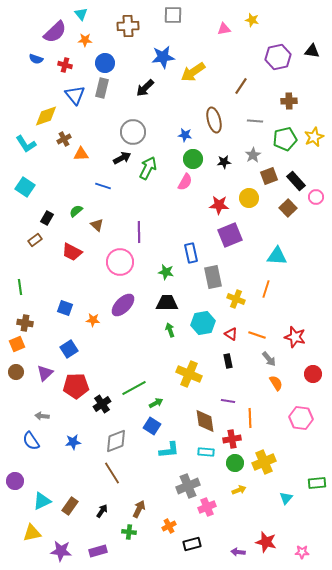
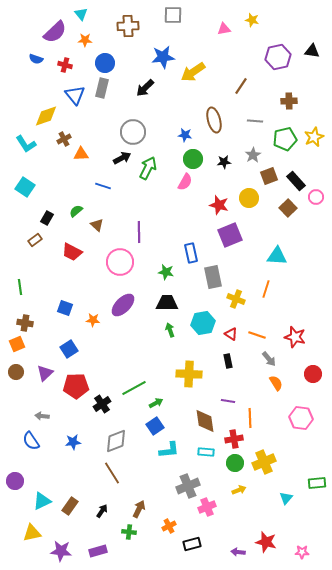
red star at (219, 205): rotated 12 degrees clockwise
yellow cross at (189, 374): rotated 20 degrees counterclockwise
blue square at (152, 426): moved 3 px right; rotated 24 degrees clockwise
red cross at (232, 439): moved 2 px right
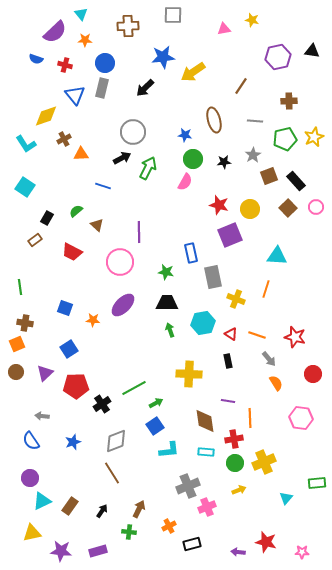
pink circle at (316, 197): moved 10 px down
yellow circle at (249, 198): moved 1 px right, 11 px down
blue star at (73, 442): rotated 14 degrees counterclockwise
purple circle at (15, 481): moved 15 px right, 3 px up
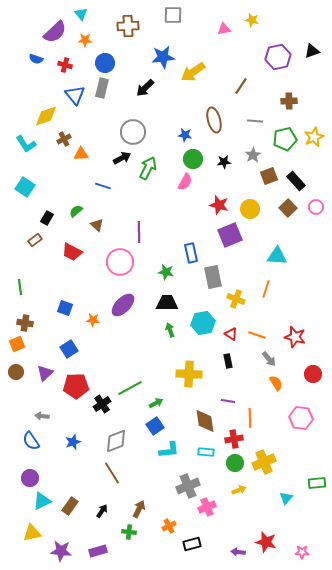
black triangle at (312, 51): rotated 28 degrees counterclockwise
green line at (134, 388): moved 4 px left
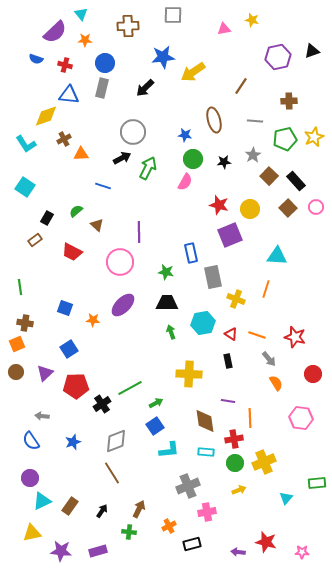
blue triangle at (75, 95): moved 6 px left; rotated 45 degrees counterclockwise
brown square at (269, 176): rotated 24 degrees counterclockwise
green arrow at (170, 330): moved 1 px right, 2 px down
pink cross at (207, 507): moved 5 px down; rotated 12 degrees clockwise
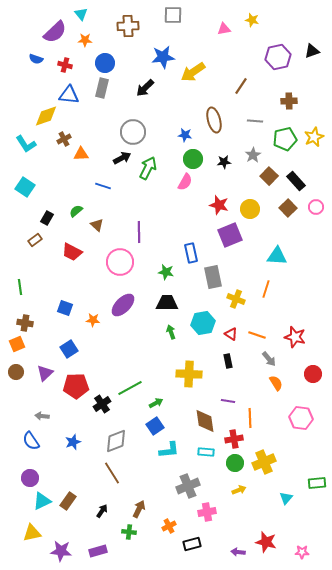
brown rectangle at (70, 506): moved 2 px left, 5 px up
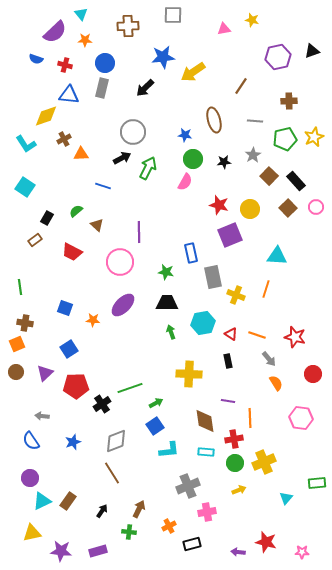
yellow cross at (236, 299): moved 4 px up
green line at (130, 388): rotated 10 degrees clockwise
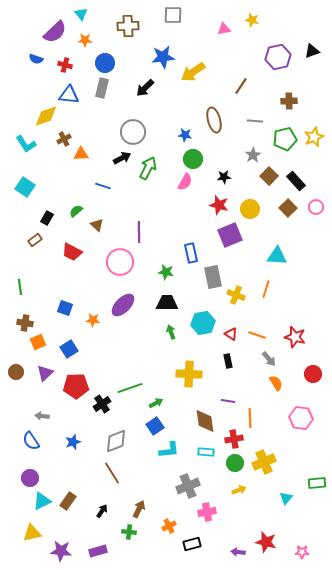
black star at (224, 162): moved 15 px down
orange square at (17, 344): moved 21 px right, 2 px up
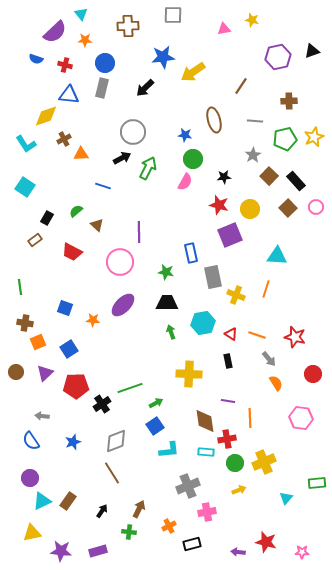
red cross at (234, 439): moved 7 px left
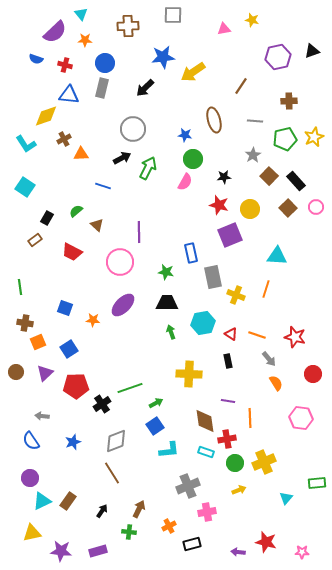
gray circle at (133, 132): moved 3 px up
cyan rectangle at (206, 452): rotated 14 degrees clockwise
